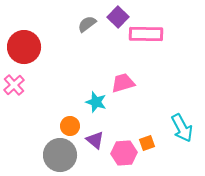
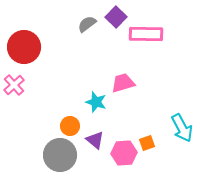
purple square: moved 2 px left
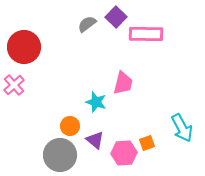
pink trapezoid: rotated 120 degrees clockwise
